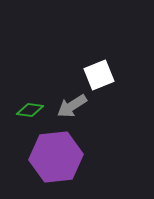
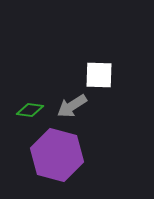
white square: rotated 24 degrees clockwise
purple hexagon: moved 1 px right, 2 px up; rotated 21 degrees clockwise
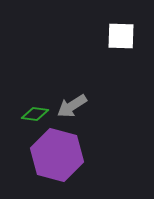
white square: moved 22 px right, 39 px up
green diamond: moved 5 px right, 4 px down
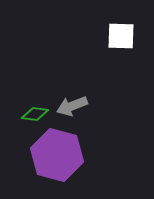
gray arrow: rotated 12 degrees clockwise
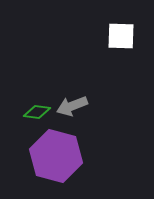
green diamond: moved 2 px right, 2 px up
purple hexagon: moved 1 px left, 1 px down
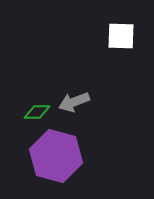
gray arrow: moved 2 px right, 4 px up
green diamond: rotated 8 degrees counterclockwise
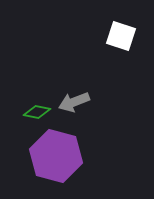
white square: rotated 16 degrees clockwise
green diamond: rotated 12 degrees clockwise
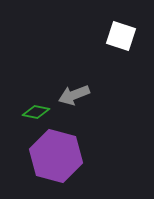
gray arrow: moved 7 px up
green diamond: moved 1 px left
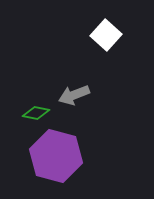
white square: moved 15 px left, 1 px up; rotated 24 degrees clockwise
green diamond: moved 1 px down
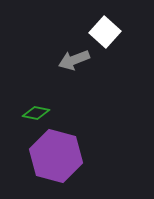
white square: moved 1 px left, 3 px up
gray arrow: moved 35 px up
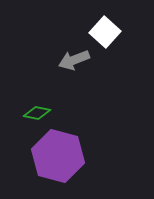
green diamond: moved 1 px right
purple hexagon: moved 2 px right
